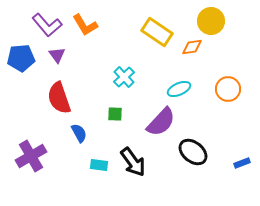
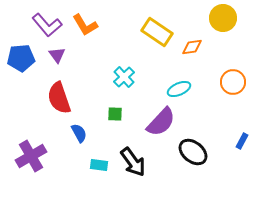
yellow circle: moved 12 px right, 3 px up
orange circle: moved 5 px right, 7 px up
blue rectangle: moved 22 px up; rotated 42 degrees counterclockwise
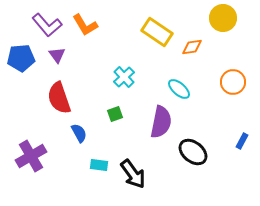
cyan ellipse: rotated 65 degrees clockwise
green square: rotated 21 degrees counterclockwise
purple semicircle: rotated 32 degrees counterclockwise
black arrow: moved 12 px down
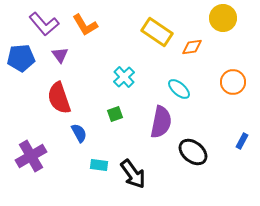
purple L-shape: moved 3 px left, 1 px up
purple triangle: moved 3 px right
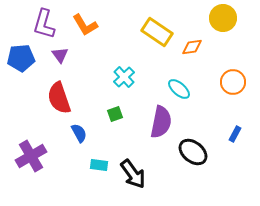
purple L-shape: rotated 56 degrees clockwise
blue rectangle: moved 7 px left, 7 px up
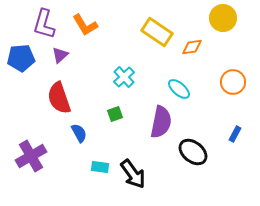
purple triangle: rotated 24 degrees clockwise
cyan rectangle: moved 1 px right, 2 px down
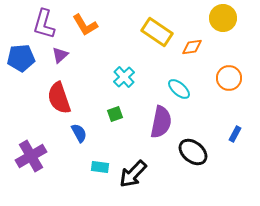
orange circle: moved 4 px left, 4 px up
black arrow: rotated 80 degrees clockwise
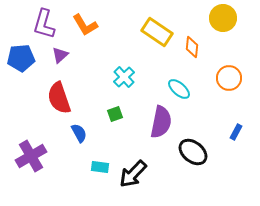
orange diamond: rotated 75 degrees counterclockwise
blue rectangle: moved 1 px right, 2 px up
